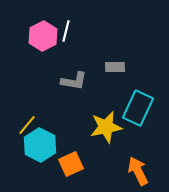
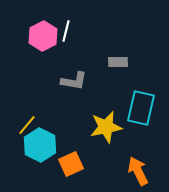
gray rectangle: moved 3 px right, 5 px up
cyan rectangle: moved 3 px right; rotated 12 degrees counterclockwise
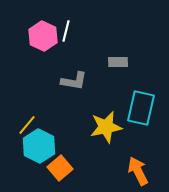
pink hexagon: rotated 8 degrees counterclockwise
cyan hexagon: moved 1 px left, 1 px down
orange square: moved 11 px left, 4 px down; rotated 15 degrees counterclockwise
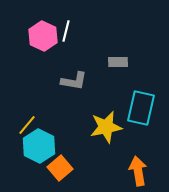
orange arrow: rotated 16 degrees clockwise
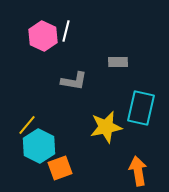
orange square: rotated 20 degrees clockwise
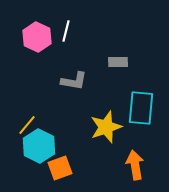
pink hexagon: moved 6 px left, 1 px down
cyan rectangle: rotated 8 degrees counterclockwise
yellow star: rotated 8 degrees counterclockwise
orange arrow: moved 3 px left, 6 px up
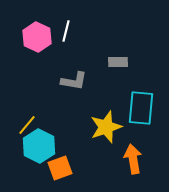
orange arrow: moved 2 px left, 6 px up
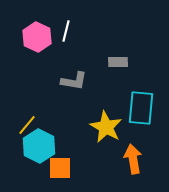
yellow star: rotated 24 degrees counterclockwise
orange square: rotated 20 degrees clockwise
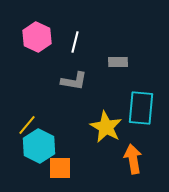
white line: moved 9 px right, 11 px down
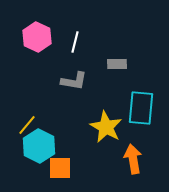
gray rectangle: moved 1 px left, 2 px down
